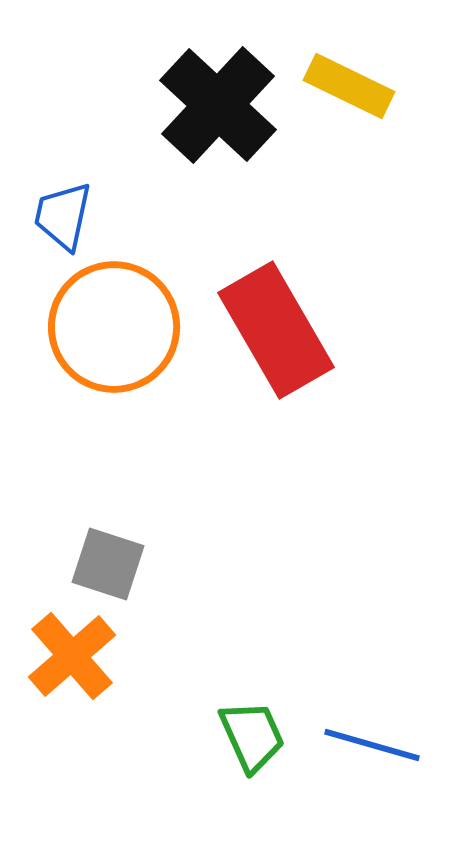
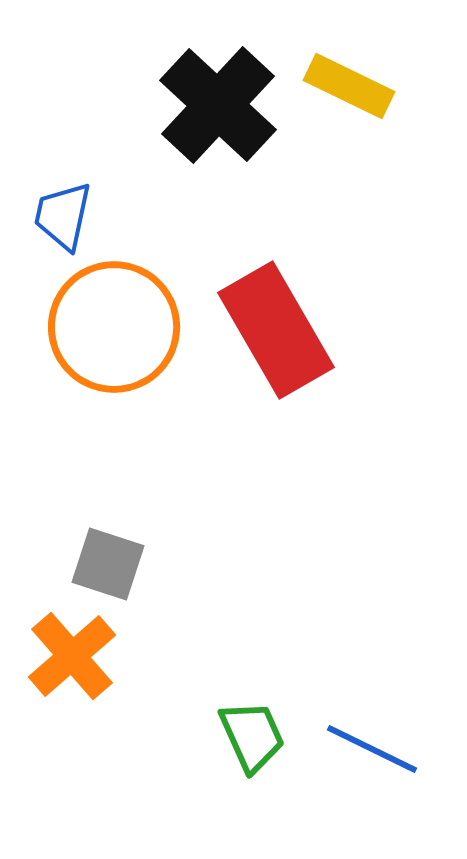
blue line: moved 4 px down; rotated 10 degrees clockwise
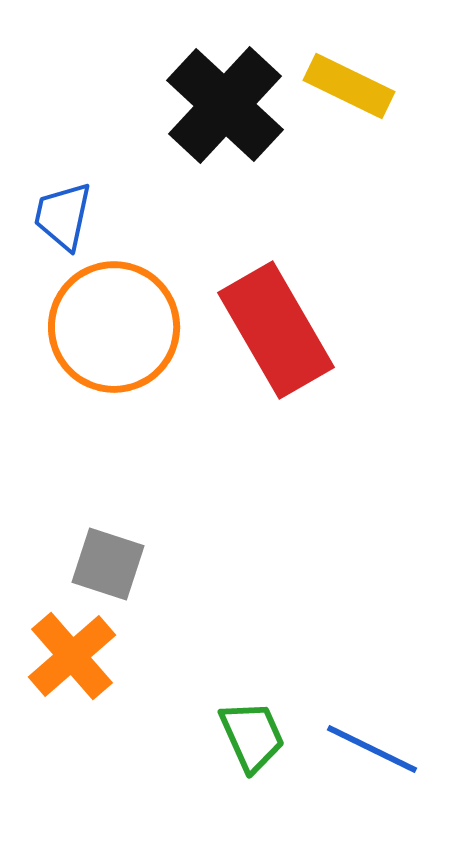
black cross: moved 7 px right
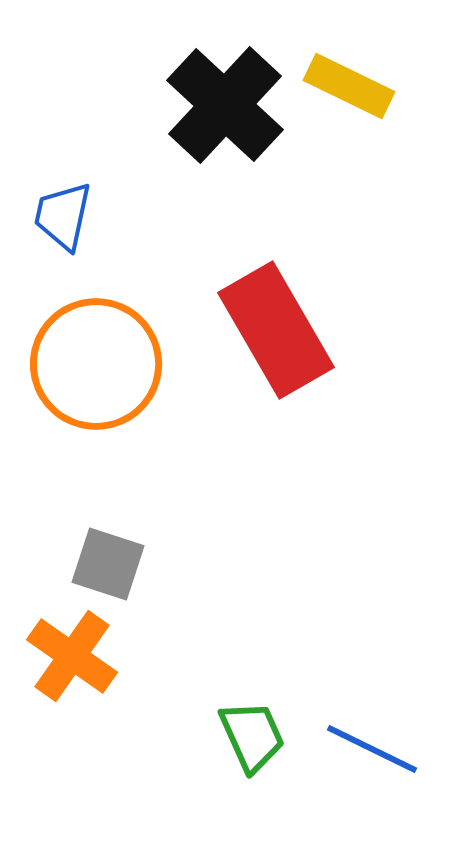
orange circle: moved 18 px left, 37 px down
orange cross: rotated 14 degrees counterclockwise
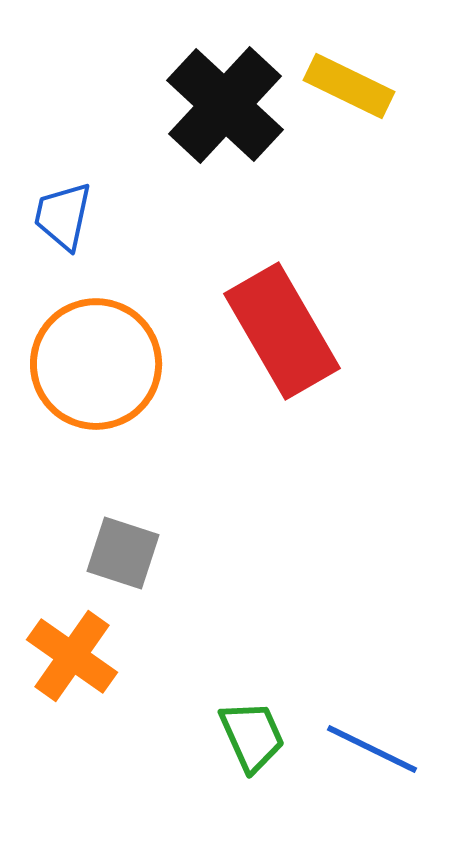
red rectangle: moved 6 px right, 1 px down
gray square: moved 15 px right, 11 px up
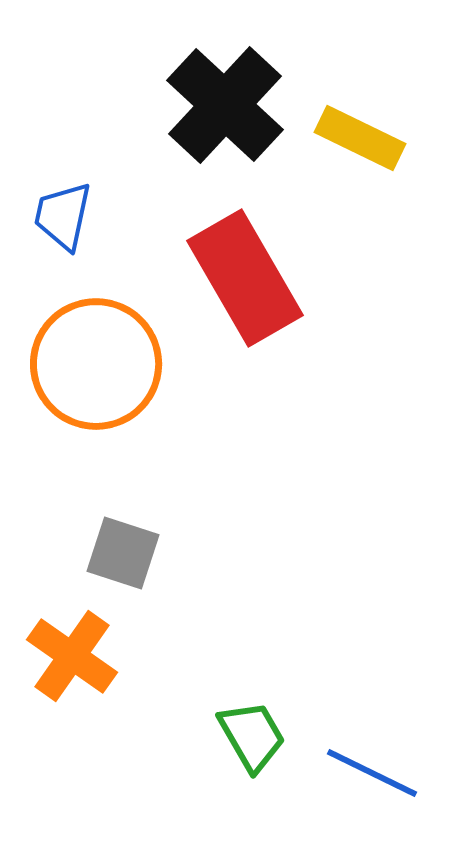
yellow rectangle: moved 11 px right, 52 px down
red rectangle: moved 37 px left, 53 px up
green trapezoid: rotated 6 degrees counterclockwise
blue line: moved 24 px down
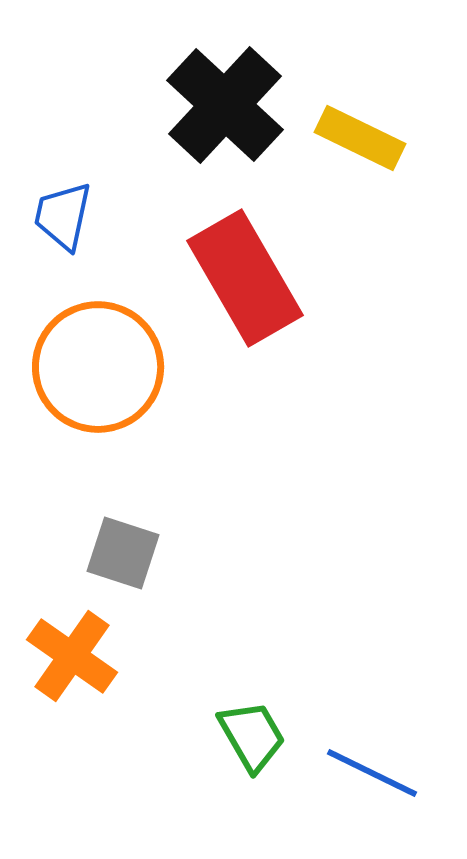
orange circle: moved 2 px right, 3 px down
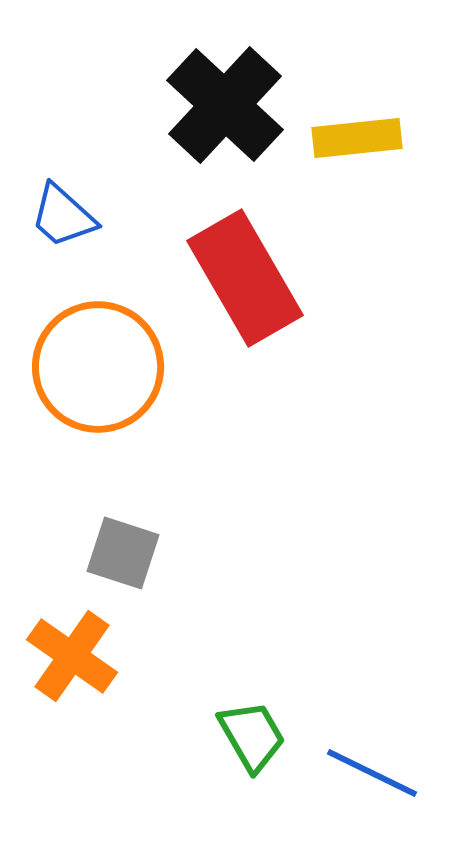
yellow rectangle: moved 3 px left; rotated 32 degrees counterclockwise
blue trapezoid: rotated 60 degrees counterclockwise
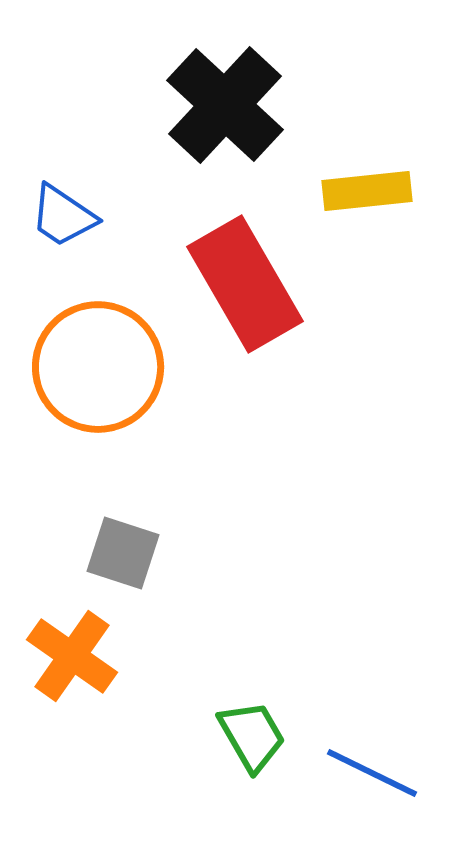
yellow rectangle: moved 10 px right, 53 px down
blue trapezoid: rotated 8 degrees counterclockwise
red rectangle: moved 6 px down
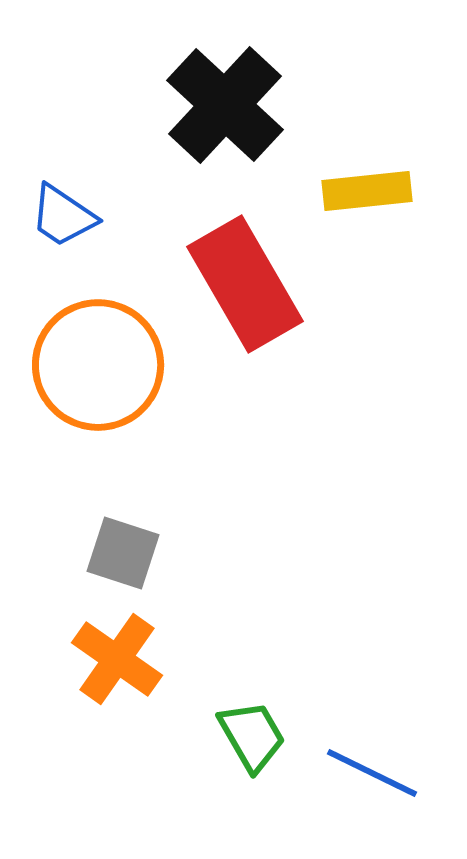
orange circle: moved 2 px up
orange cross: moved 45 px right, 3 px down
